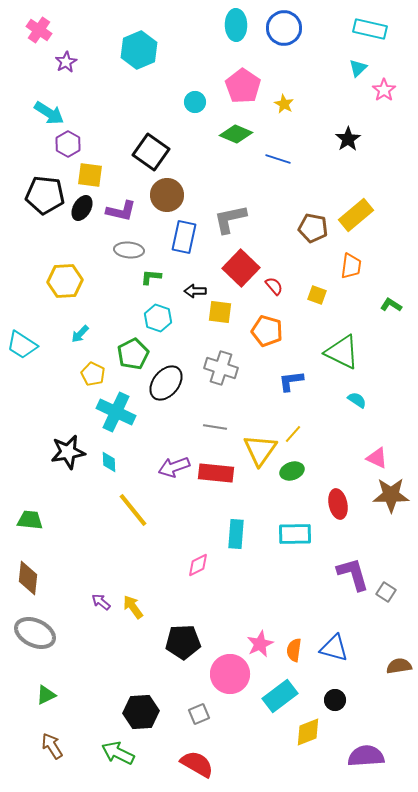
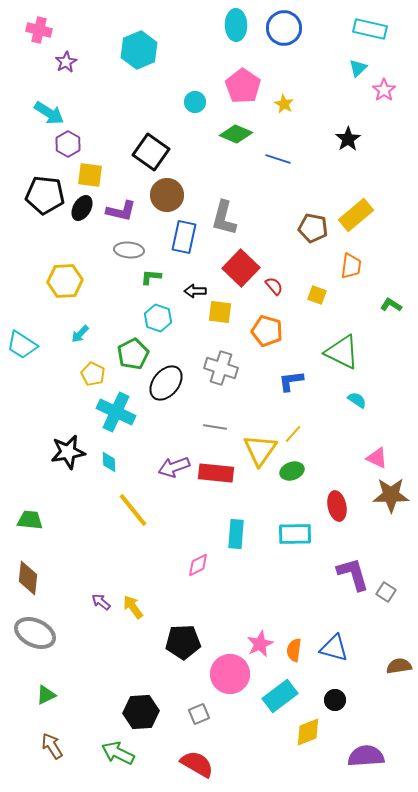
pink cross at (39, 30): rotated 20 degrees counterclockwise
gray L-shape at (230, 219): moved 6 px left, 1 px up; rotated 63 degrees counterclockwise
red ellipse at (338, 504): moved 1 px left, 2 px down
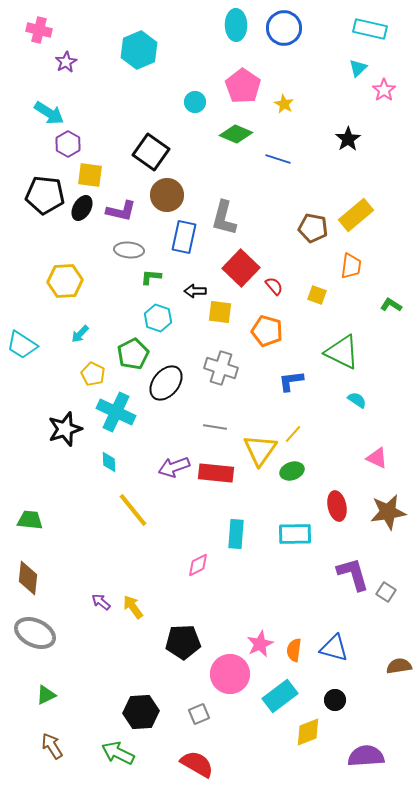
black star at (68, 452): moved 3 px left, 23 px up; rotated 8 degrees counterclockwise
brown star at (391, 495): moved 3 px left, 17 px down; rotated 9 degrees counterclockwise
